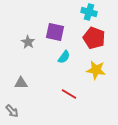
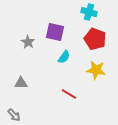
red pentagon: moved 1 px right, 1 px down
gray arrow: moved 2 px right, 4 px down
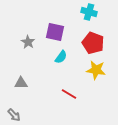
red pentagon: moved 2 px left, 4 px down
cyan semicircle: moved 3 px left
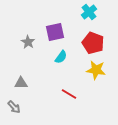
cyan cross: rotated 35 degrees clockwise
purple square: rotated 24 degrees counterclockwise
gray arrow: moved 8 px up
